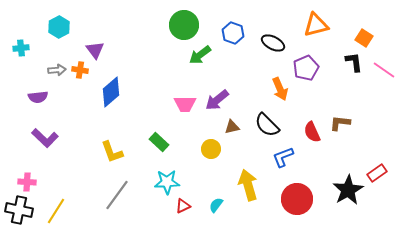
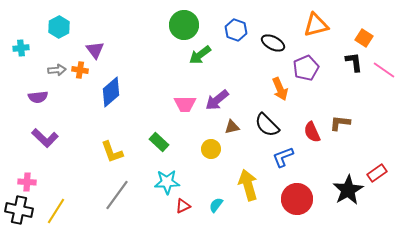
blue hexagon: moved 3 px right, 3 px up
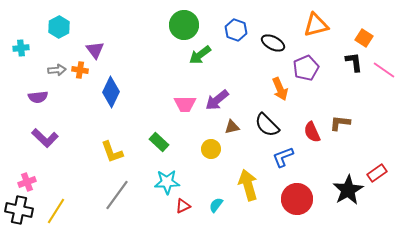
blue diamond: rotated 24 degrees counterclockwise
pink cross: rotated 24 degrees counterclockwise
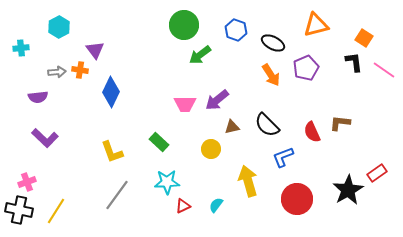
gray arrow: moved 2 px down
orange arrow: moved 9 px left, 14 px up; rotated 10 degrees counterclockwise
yellow arrow: moved 4 px up
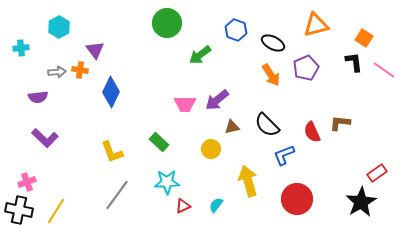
green circle: moved 17 px left, 2 px up
blue L-shape: moved 1 px right, 2 px up
black star: moved 13 px right, 12 px down
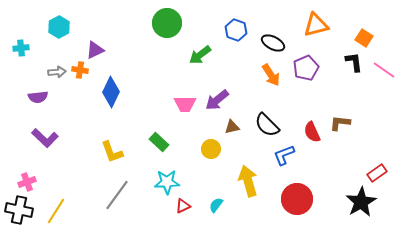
purple triangle: rotated 42 degrees clockwise
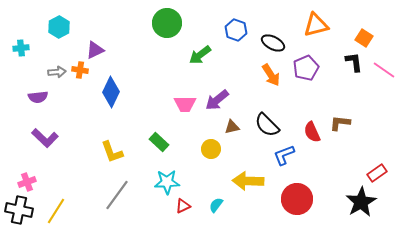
yellow arrow: rotated 72 degrees counterclockwise
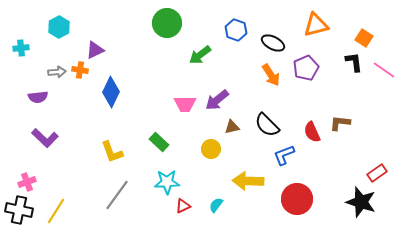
black star: rotated 24 degrees counterclockwise
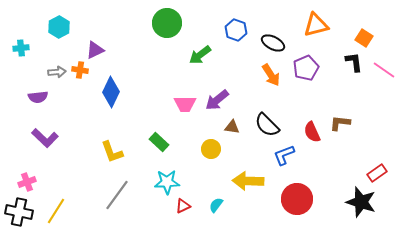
brown triangle: rotated 21 degrees clockwise
black cross: moved 2 px down
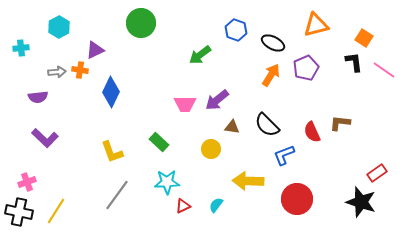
green circle: moved 26 px left
orange arrow: rotated 115 degrees counterclockwise
